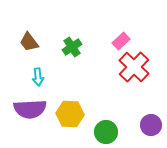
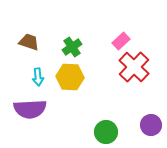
brown trapezoid: rotated 145 degrees clockwise
yellow hexagon: moved 37 px up
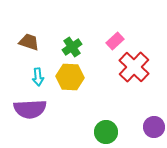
pink rectangle: moved 6 px left
purple circle: moved 3 px right, 2 px down
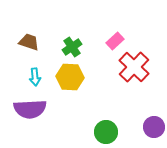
cyan arrow: moved 3 px left
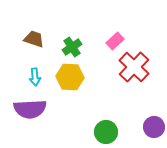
brown trapezoid: moved 5 px right, 3 px up
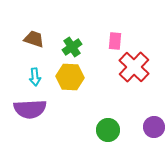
pink rectangle: rotated 42 degrees counterclockwise
green circle: moved 2 px right, 2 px up
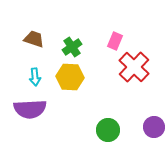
pink rectangle: rotated 18 degrees clockwise
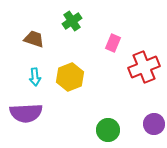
pink rectangle: moved 2 px left, 2 px down
green cross: moved 26 px up
red cross: moved 10 px right; rotated 24 degrees clockwise
yellow hexagon: rotated 24 degrees counterclockwise
purple semicircle: moved 4 px left, 4 px down
purple circle: moved 3 px up
